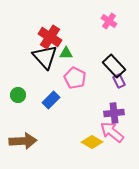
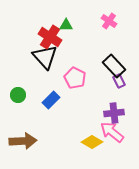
green triangle: moved 28 px up
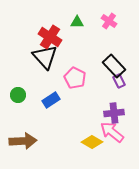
green triangle: moved 11 px right, 3 px up
blue rectangle: rotated 12 degrees clockwise
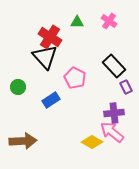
purple rectangle: moved 7 px right, 6 px down
green circle: moved 8 px up
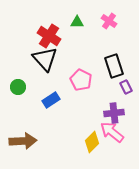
red cross: moved 1 px left, 1 px up
black triangle: moved 2 px down
black rectangle: rotated 25 degrees clockwise
pink pentagon: moved 6 px right, 2 px down
yellow diamond: rotated 75 degrees counterclockwise
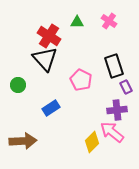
green circle: moved 2 px up
blue rectangle: moved 8 px down
purple cross: moved 3 px right, 3 px up
